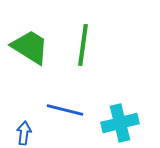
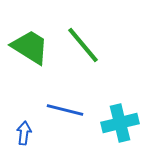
green line: rotated 48 degrees counterclockwise
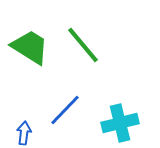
blue line: rotated 60 degrees counterclockwise
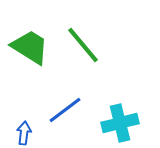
blue line: rotated 9 degrees clockwise
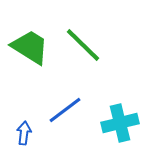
green line: rotated 6 degrees counterclockwise
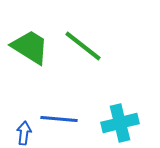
green line: moved 1 px down; rotated 6 degrees counterclockwise
blue line: moved 6 px left, 9 px down; rotated 42 degrees clockwise
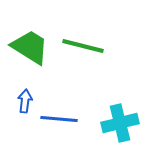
green line: rotated 24 degrees counterclockwise
blue arrow: moved 1 px right, 32 px up
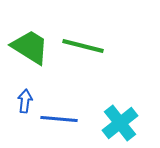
cyan cross: rotated 24 degrees counterclockwise
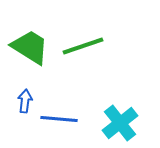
green line: rotated 33 degrees counterclockwise
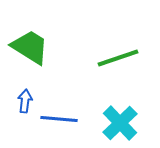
green line: moved 35 px right, 12 px down
cyan cross: rotated 6 degrees counterclockwise
